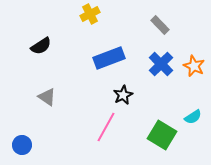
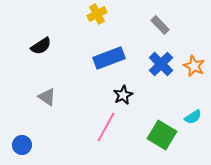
yellow cross: moved 7 px right
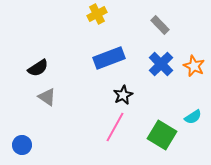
black semicircle: moved 3 px left, 22 px down
pink line: moved 9 px right
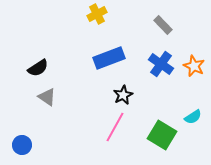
gray rectangle: moved 3 px right
blue cross: rotated 10 degrees counterclockwise
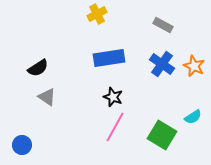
gray rectangle: rotated 18 degrees counterclockwise
blue rectangle: rotated 12 degrees clockwise
blue cross: moved 1 px right
black star: moved 10 px left, 2 px down; rotated 24 degrees counterclockwise
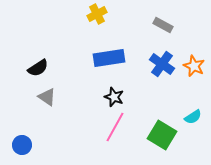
black star: moved 1 px right
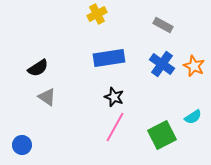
green square: rotated 32 degrees clockwise
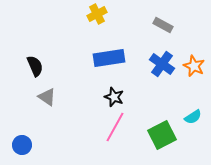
black semicircle: moved 3 px left, 2 px up; rotated 80 degrees counterclockwise
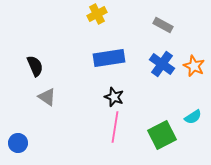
pink line: rotated 20 degrees counterclockwise
blue circle: moved 4 px left, 2 px up
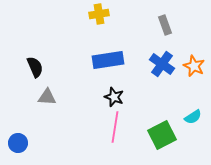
yellow cross: moved 2 px right; rotated 18 degrees clockwise
gray rectangle: moved 2 px right; rotated 42 degrees clockwise
blue rectangle: moved 1 px left, 2 px down
black semicircle: moved 1 px down
gray triangle: rotated 30 degrees counterclockwise
